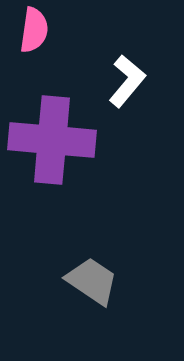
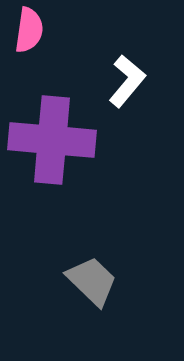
pink semicircle: moved 5 px left
gray trapezoid: rotated 10 degrees clockwise
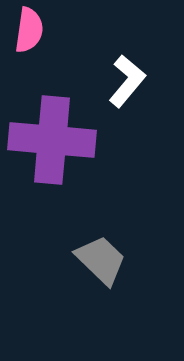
gray trapezoid: moved 9 px right, 21 px up
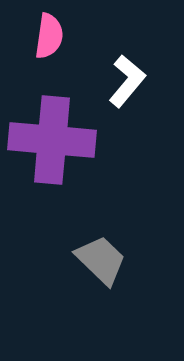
pink semicircle: moved 20 px right, 6 px down
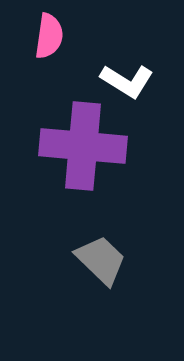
white L-shape: rotated 82 degrees clockwise
purple cross: moved 31 px right, 6 px down
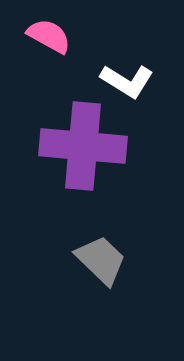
pink semicircle: rotated 69 degrees counterclockwise
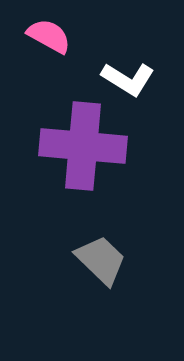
white L-shape: moved 1 px right, 2 px up
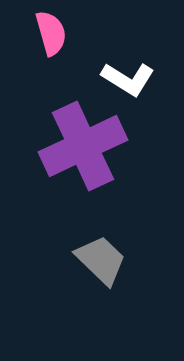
pink semicircle: moved 2 px right, 3 px up; rotated 45 degrees clockwise
purple cross: rotated 30 degrees counterclockwise
